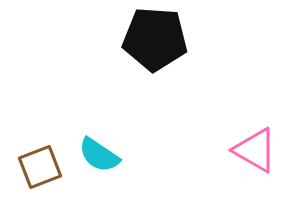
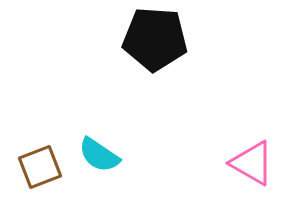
pink triangle: moved 3 px left, 13 px down
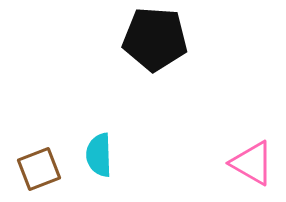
cyan semicircle: rotated 54 degrees clockwise
brown square: moved 1 px left, 2 px down
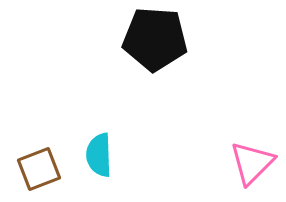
pink triangle: rotated 45 degrees clockwise
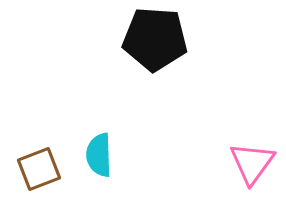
pink triangle: rotated 9 degrees counterclockwise
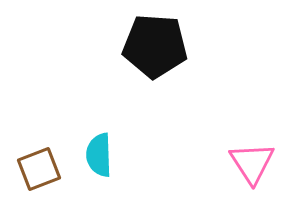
black pentagon: moved 7 px down
pink triangle: rotated 9 degrees counterclockwise
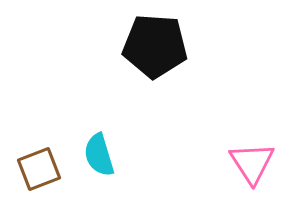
cyan semicircle: rotated 15 degrees counterclockwise
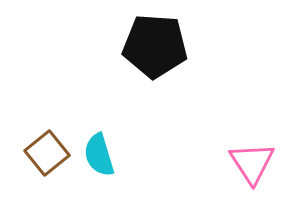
brown square: moved 8 px right, 16 px up; rotated 18 degrees counterclockwise
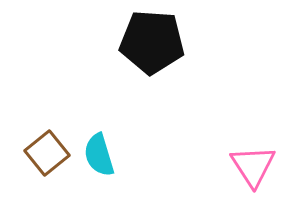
black pentagon: moved 3 px left, 4 px up
pink triangle: moved 1 px right, 3 px down
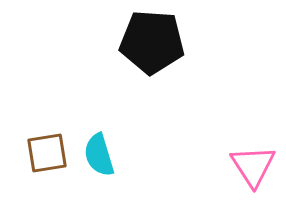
brown square: rotated 30 degrees clockwise
